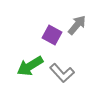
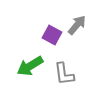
gray L-shape: moved 2 px right, 1 px down; rotated 35 degrees clockwise
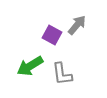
gray L-shape: moved 2 px left
